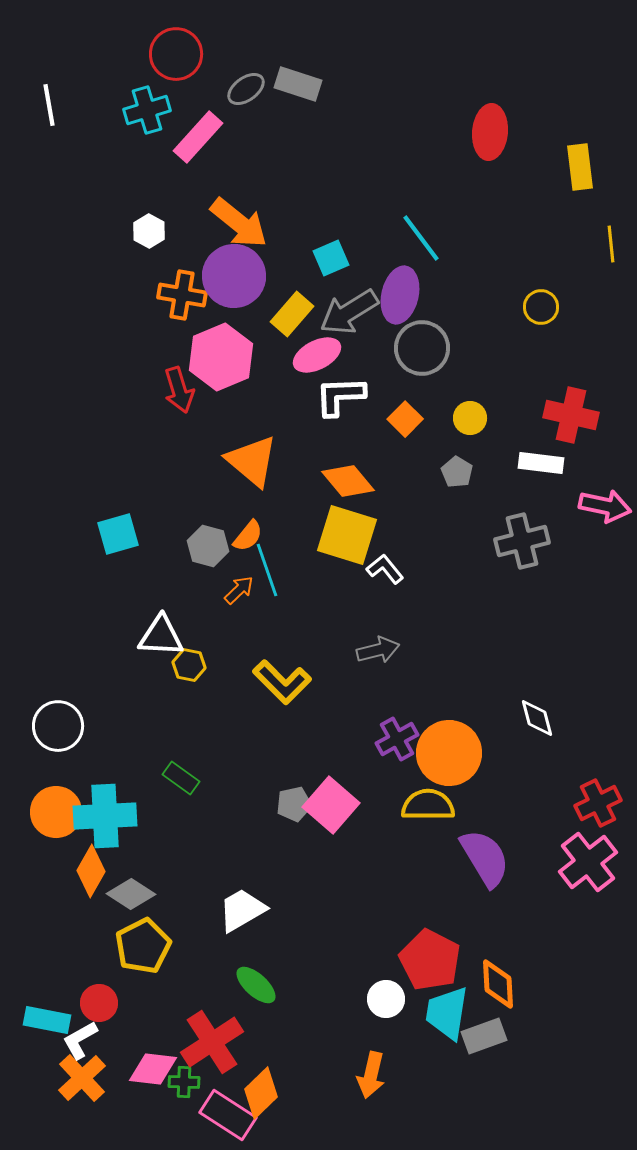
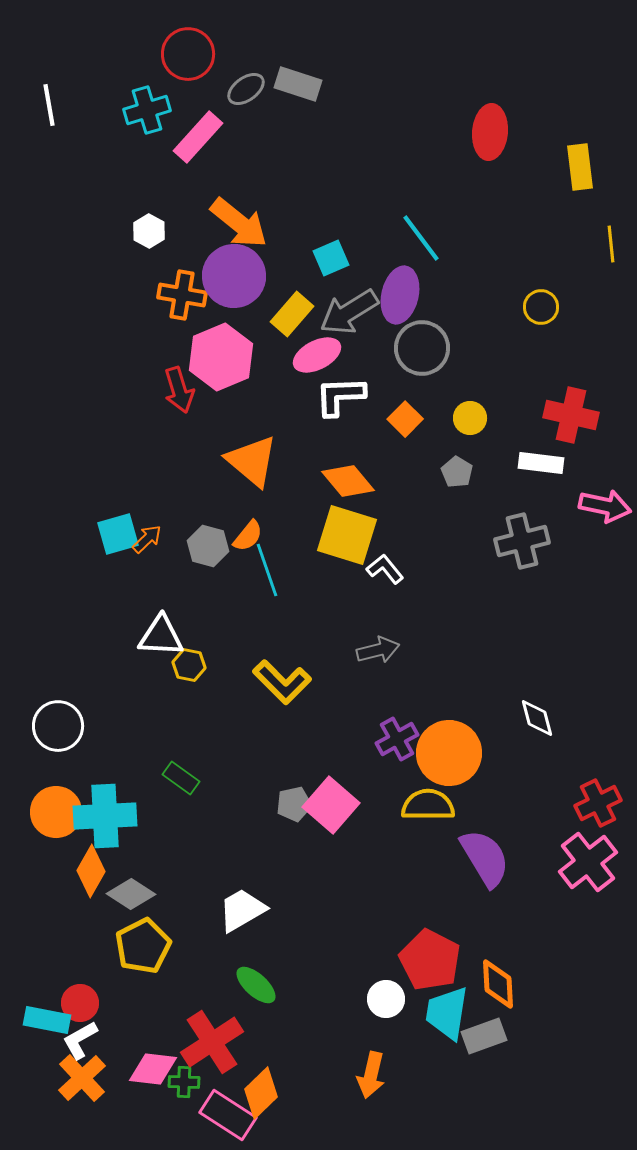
red circle at (176, 54): moved 12 px right
orange arrow at (239, 590): moved 92 px left, 51 px up
red circle at (99, 1003): moved 19 px left
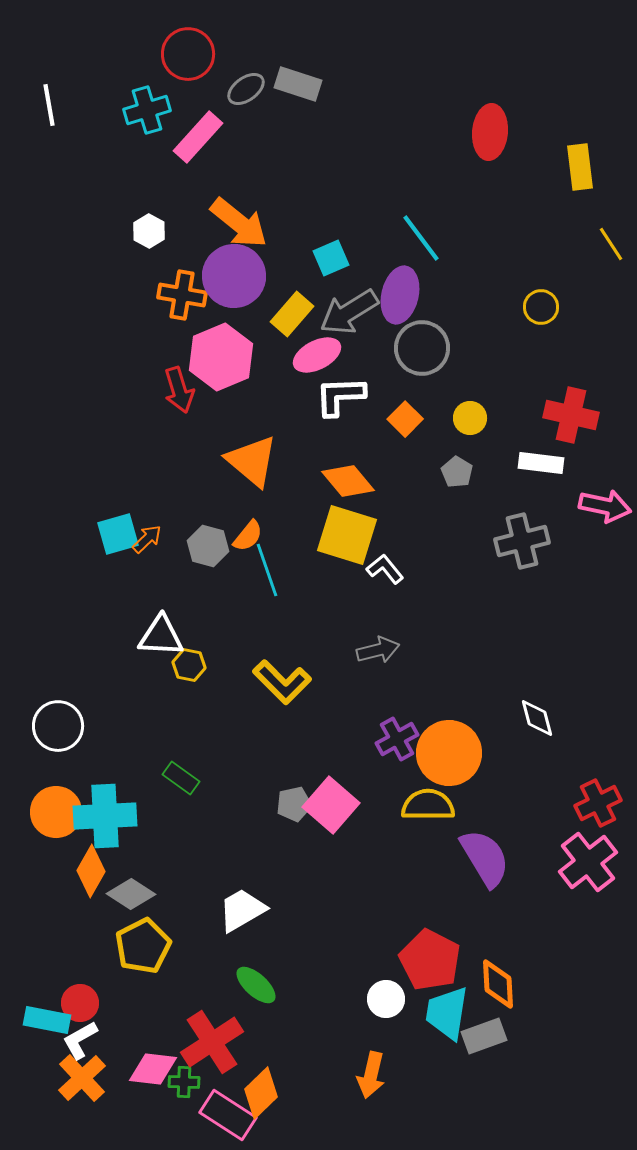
yellow line at (611, 244): rotated 27 degrees counterclockwise
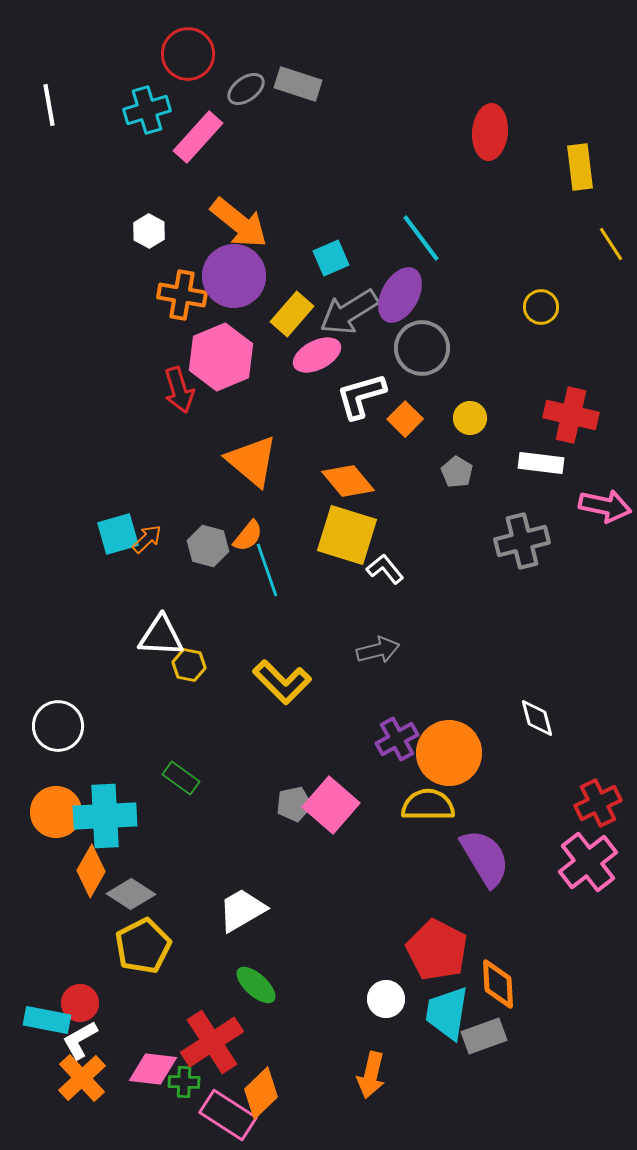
purple ellipse at (400, 295): rotated 16 degrees clockwise
white L-shape at (340, 396): moved 21 px right; rotated 14 degrees counterclockwise
red pentagon at (430, 960): moved 7 px right, 10 px up
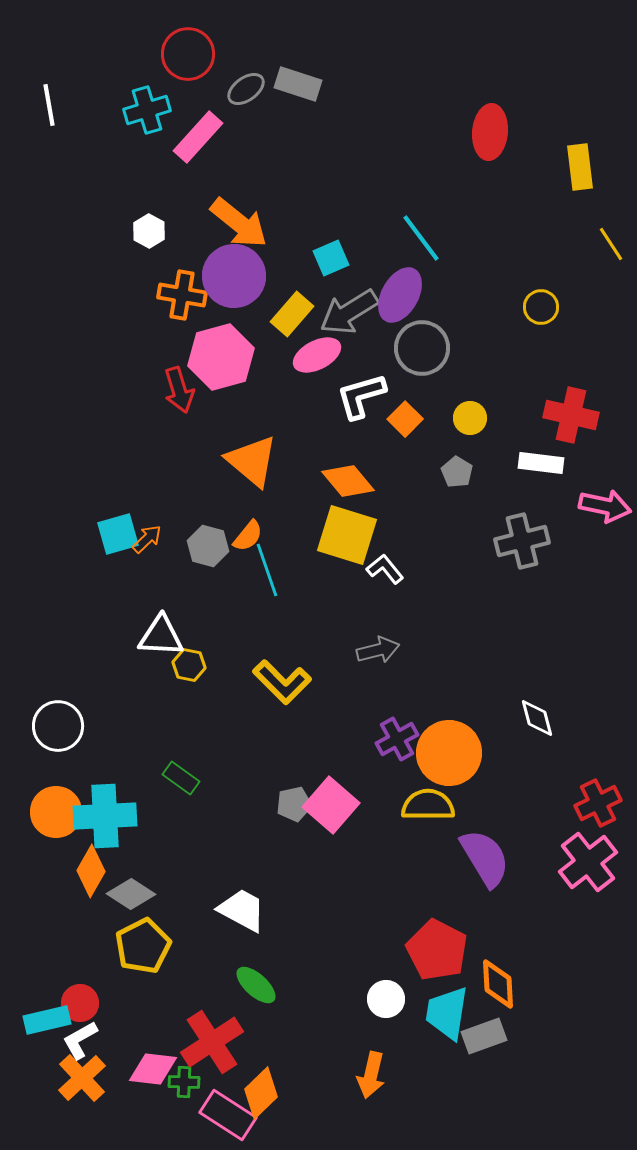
pink hexagon at (221, 357): rotated 8 degrees clockwise
white trapezoid at (242, 910): rotated 58 degrees clockwise
cyan rectangle at (47, 1020): rotated 24 degrees counterclockwise
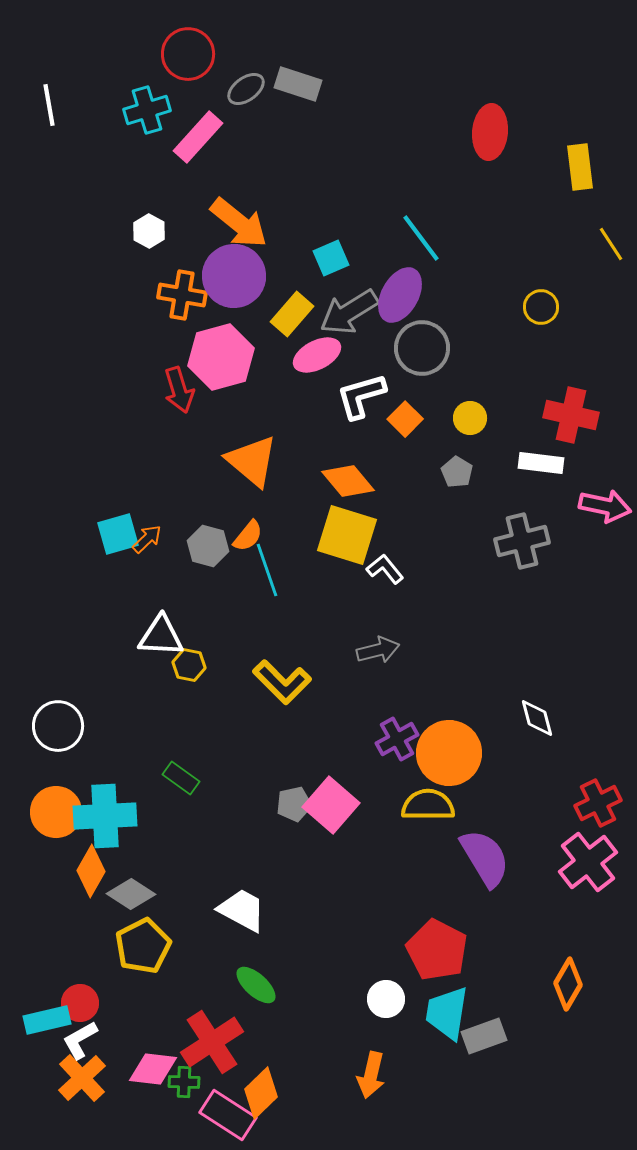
orange diamond at (498, 984): moved 70 px right; rotated 33 degrees clockwise
